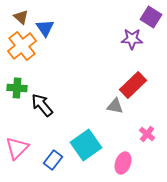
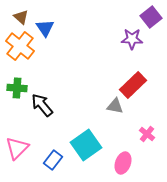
purple square: rotated 20 degrees clockwise
orange cross: moved 2 px left; rotated 12 degrees counterclockwise
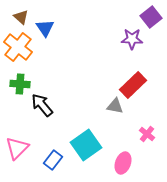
orange cross: moved 2 px left, 1 px down
green cross: moved 3 px right, 4 px up
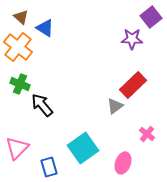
blue triangle: rotated 24 degrees counterclockwise
green cross: rotated 18 degrees clockwise
gray triangle: rotated 48 degrees counterclockwise
cyan square: moved 3 px left, 3 px down
blue rectangle: moved 4 px left, 7 px down; rotated 54 degrees counterclockwise
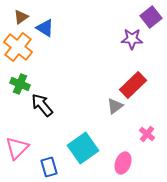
brown triangle: rotated 42 degrees clockwise
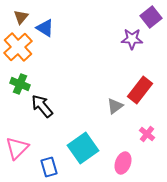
brown triangle: rotated 14 degrees counterclockwise
orange cross: rotated 8 degrees clockwise
red rectangle: moved 7 px right, 5 px down; rotated 8 degrees counterclockwise
black arrow: moved 1 px down
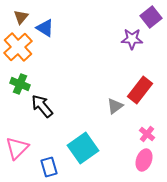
pink ellipse: moved 21 px right, 3 px up
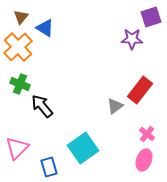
purple square: rotated 20 degrees clockwise
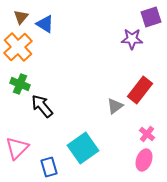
blue triangle: moved 4 px up
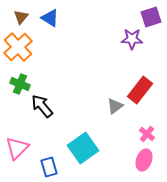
blue triangle: moved 5 px right, 6 px up
